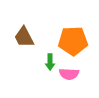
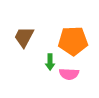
brown trapezoid: rotated 55 degrees clockwise
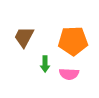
green arrow: moved 5 px left, 2 px down
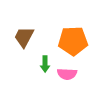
pink semicircle: moved 2 px left
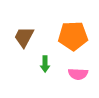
orange pentagon: moved 5 px up
pink semicircle: moved 11 px right
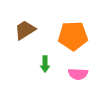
brown trapezoid: moved 1 px right, 7 px up; rotated 30 degrees clockwise
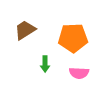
orange pentagon: moved 2 px down
pink semicircle: moved 1 px right, 1 px up
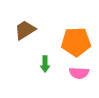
orange pentagon: moved 3 px right, 4 px down
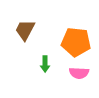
brown trapezoid: rotated 30 degrees counterclockwise
orange pentagon: rotated 8 degrees clockwise
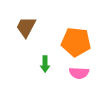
brown trapezoid: moved 1 px right, 3 px up
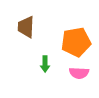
brown trapezoid: rotated 25 degrees counterclockwise
orange pentagon: rotated 16 degrees counterclockwise
